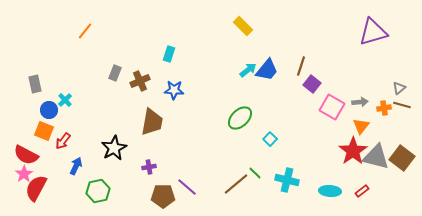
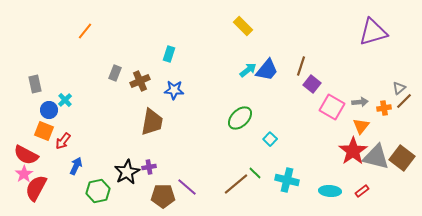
brown line at (402, 105): moved 2 px right, 4 px up; rotated 60 degrees counterclockwise
black star at (114, 148): moved 13 px right, 24 px down
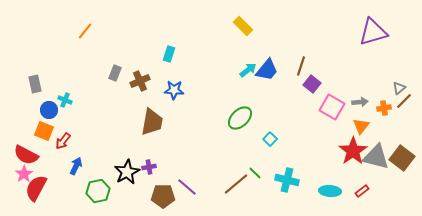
cyan cross at (65, 100): rotated 24 degrees counterclockwise
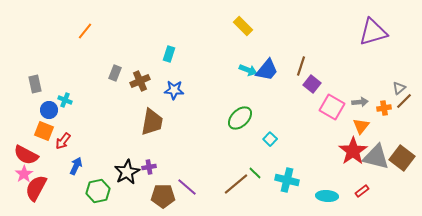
cyan arrow at (248, 70): rotated 60 degrees clockwise
cyan ellipse at (330, 191): moved 3 px left, 5 px down
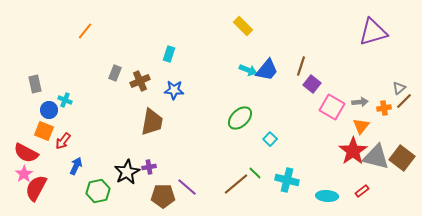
red semicircle at (26, 155): moved 2 px up
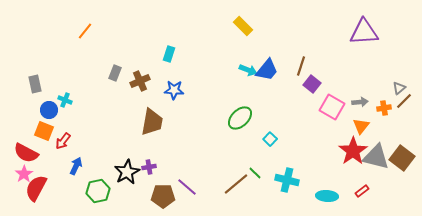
purple triangle at (373, 32): moved 9 px left; rotated 12 degrees clockwise
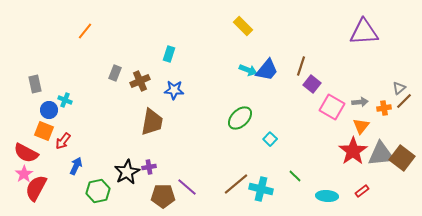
gray triangle at (376, 157): moved 5 px right, 3 px up; rotated 20 degrees counterclockwise
green line at (255, 173): moved 40 px right, 3 px down
cyan cross at (287, 180): moved 26 px left, 9 px down
